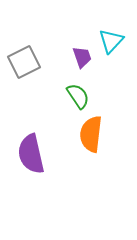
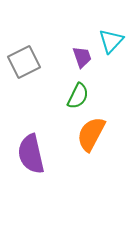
green semicircle: rotated 60 degrees clockwise
orange semicircle: rotated 21 degrees clockwise
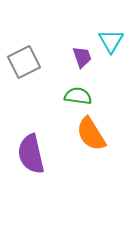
cyan triangle: rotated 12 degrees counterclockwise
green semicircle: rotated 108 degrees counterclockwise
orange semicircle: rotated 60 degrees counterclockwise
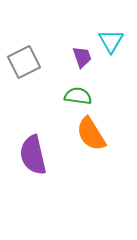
purple semicircle: moved 2 px right, 1 px down
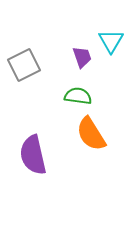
gray square: moved 3 px down
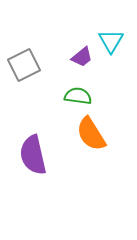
purple trapezoid: rotated 70 degrees clockwise
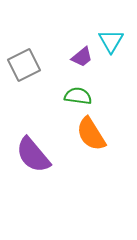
purple semicircle: rotated 27 degrees counterclockwise
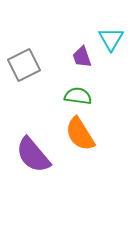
cyan triangle: moved 2 px up
purple trapezoid: rotated 110 degrees clockwise
orange semicircle: moved 11 px left
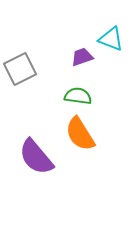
cyan triangle: rotated 40 degrees counterclockwise
purple trapezoid: rotated 90 degrees clockwise
gray square: moved 4 px left, 4 px down
purple semicircle: moved 3 px right, 2 px down
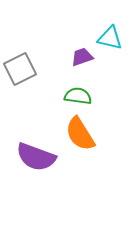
cyan triangle: moved 1 px left, 1 px up; rotated 8 degrees counterclockwise
purple semicircle: rotated 30 degrees counterclockwise
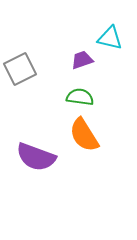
purple trapezoid: moved 3 px down
green semicircle: moved 2 px right, 1 px down
orange semicircle: moved 4 px right, 1 px down
